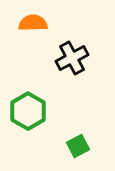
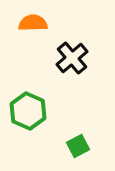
black cross: rotated 12 degrees counterclockwise
green hexagon: rotated 6 degrees counterclockwise
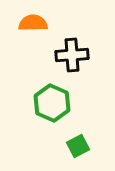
black cross: moved 3 px up; rotated 36 degrees clockwise
green hexagon: moved 24 px right, 8 px up
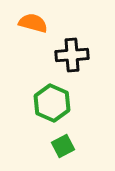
orange semicircle: rotated 16 degrees clockwise
green square: moved 15 px left
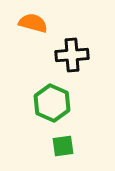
green square: rotated 20 degrees clockwise
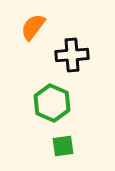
orange semicircle: moved 4 px down; rotated 68 degrees counterclockwise
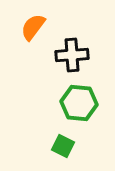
green hexagon: moved 27 px right; rotated 18 degrees counterclockwise
green square: rotated 35 degrees clockwise
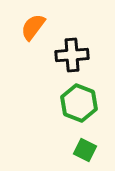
green hexagon: rotated 15 degrees clockwise
green square: moved 22 px right, 4 px down
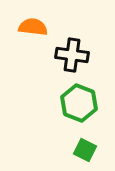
orange semicircle: rotated 60 degrees clockwise
black cross: rotated 12 degrees clockwise
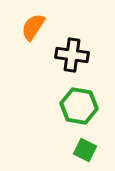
orange semicircle: rotated 64 degrees counterclockwise
green hexagon: moved 3 px down; rotated 12 degrees counterclockwise
